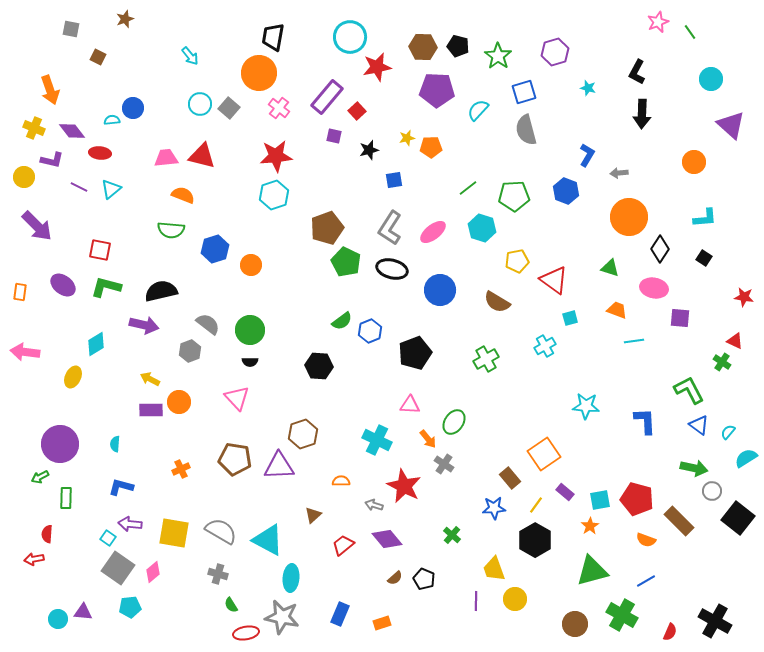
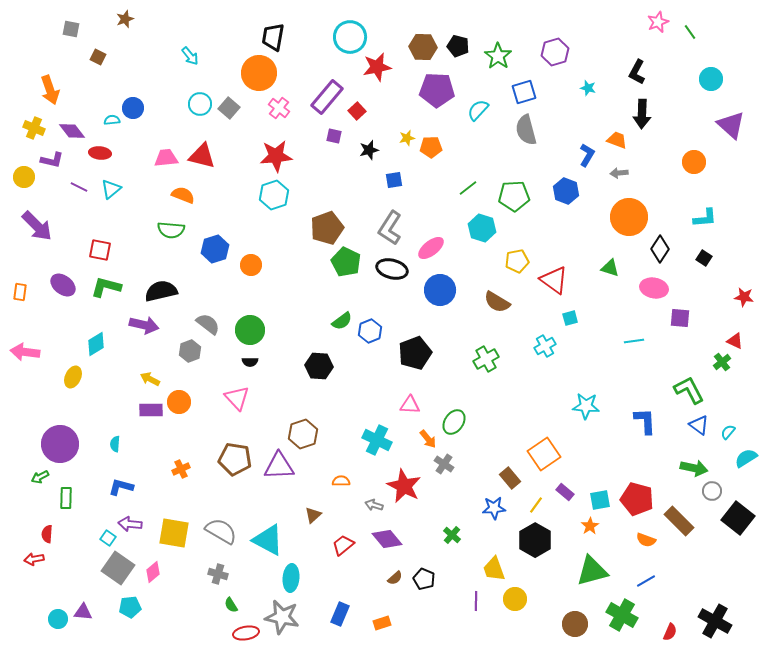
pink ellipse at (433, 232): moved 2 px left, 16 px down
orange trapezoid at (617, 310): moved 170 px up
green cross at (722, 362): rotated 18 degrees clockwise
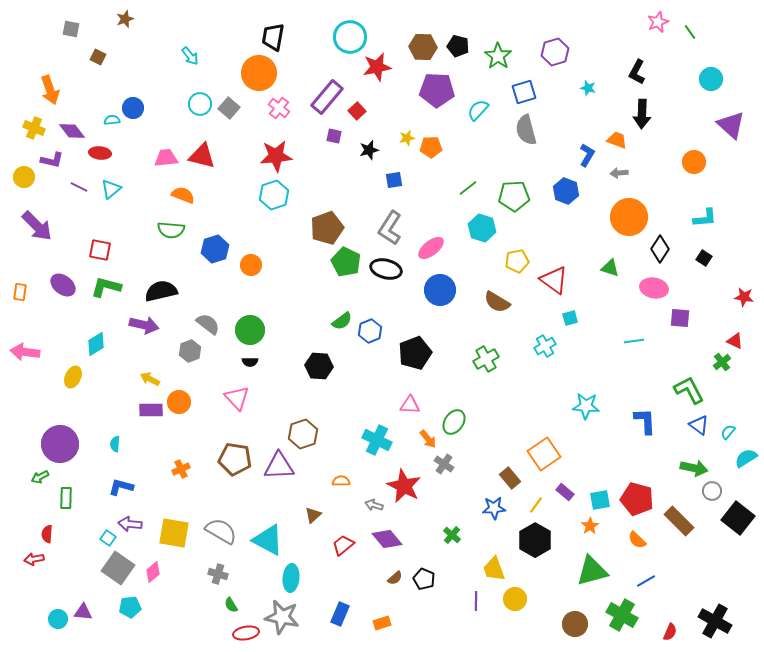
black ellipse at (392, 269): moved 6 px left
orange semicircle at (646, 540): moved 9 px left; rotated 24 degrees clockwise
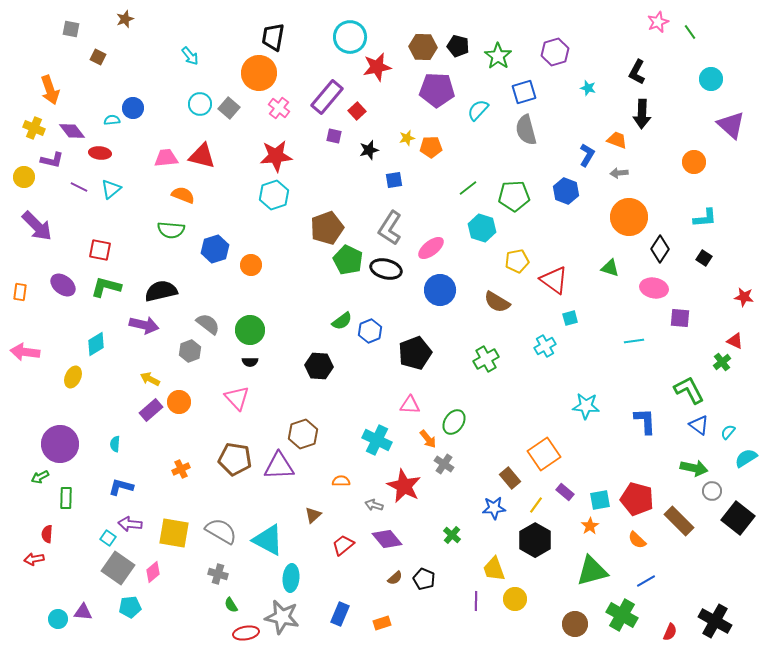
green pentagon at (346, 262): moved 2 px right, 2 px up
purple rectangle at (151, 410): rotated 40 degrees counterclockwise
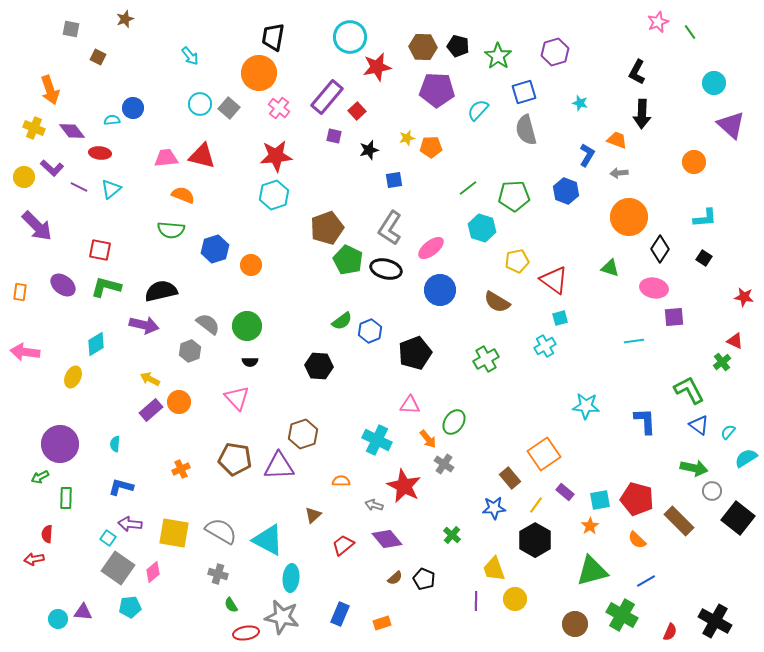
cyan circle at (711, 79): moved 3 px right, 4 px down
cyan star at (588, 88): moved 8 px left, 15 px down
purple L-shape at (52, 160): moved 8 px down; rotated 30 degrees clockwise
cyan square at (570, 318): moved 10 px left
purple square at (680, 318): moved 6 px left, 1 px up; rotated 10 degrees counterclockwise
green circle at (250, 330): moved 3 px left, 4 px up
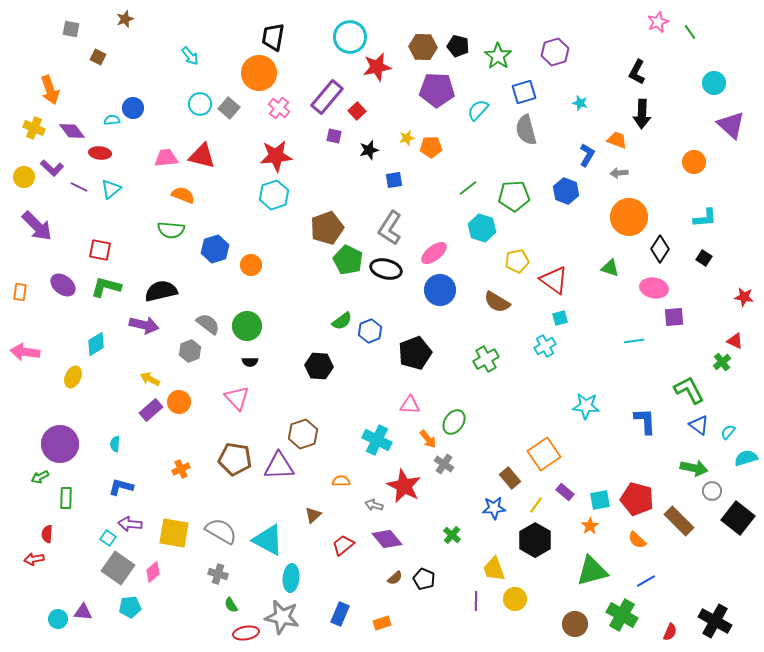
pink ellipse at (431, 248): moved 3 px right, 5 px down
cyan semicircle at (746, 458): rotated 15 degrees clockwise
